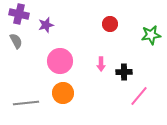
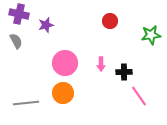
red circle: moved 3 px up
pink circle: moved 5 px right, 2 px down
pink line: rotated 75 degrees counterclockwise
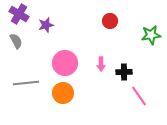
purple cross: rotated 18 degrees clockwise
gray line: moved 20 px up
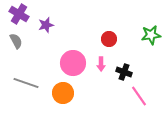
red circle: moved 1 px left, 18 px down
pink circle: moved 8 px right
black cross: rotated 21 degrees clockwise
gray line: rotated 25 degrees clockwise
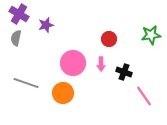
gray semicircle: moved 3 px up; rotated 140 degrees counterclockwise
pink line: moved 5 px right
